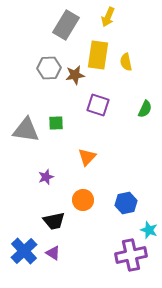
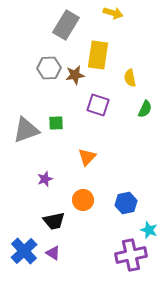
yellow arrow: moved 5 px right, 4 px up; rotated 96 degrees counterclockwise
yellow semicircle: moved 4 px right, 16 px down
gray triangle: rotated 28 degrees counterclockwise
purple star: moved 1 px left, 2 px down
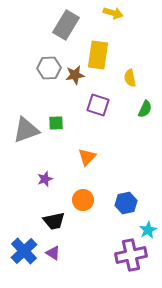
cyan star: moved 1 px left; rotated 24 degrees clockwise
